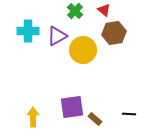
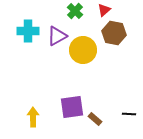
red triangle: rotated 40 degrees clockwise
brown hexagon: rotated 20 degrees clockwise
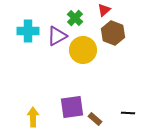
green cross: moved 7 px down
brown hexagon: moved 1 px left; rotated 10 degrees clockwise
black line: moved 1 px left, 1 px up
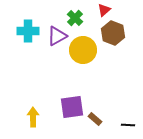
black line: moved 12 px down
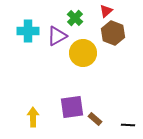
red triangle: moved 2 px right, 1 px down
yellow circle: moved 3 px down
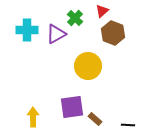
red triangle: moved 4 px left
cyan cross: moved 1 px left, 1 px up
purple triangle: moved 1 px left, 2 px up
yellow circle: moved 5 px right, 13 px down
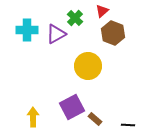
purple square: rotated 20 degrees counterclockwise
